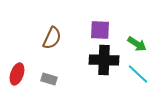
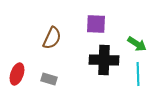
purple square: moved 4 px left, 6 px up
cyan line: rotated 45 degrees clockwise
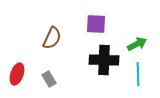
green arrow: rotated 60 degrees counterclockwise
gray rectangle: rotated 42 degrees clockwise
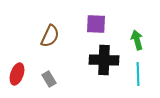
brown semicircle: moved 2 px left, 2 px up
green arrow: moved 4 px up; rotated 78 degrees counterclockwise
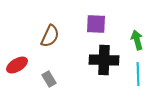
red ellipse: moved 9 px up; rotated 40 degrees clockwise
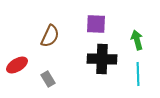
black cross: moved 2 px left, 1 px up
gray rectangle: moved 1 px left
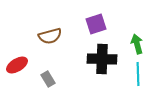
purple square: rotated 20 degrees counterclockwise
brown semicircle: rotated 50 degrees clockwise
green arrow: moved 4 px down
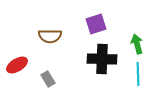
brown semicircle: rotated 15 degrees clockwise
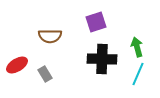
purple square: moved 2 px up
green arrow: moved 3 px down
cyan line: rotated 25 degrees clockwise
gray rectangle: moved 3 px left, 5 px up
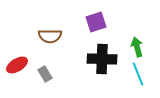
cyan line: rotated 45 degrees counterclockwise
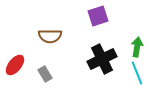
purple square: moved 2 px right, 6 px up
green arrow: rotated 24 degrees clockwise
black cross: rotated 28 degrees counterclockwise
red ellipse: moved 2 px left; rotated 20 degrees counterclockwise
cyan line: moved 1 px left, 1 px up
